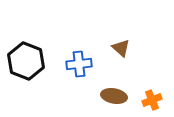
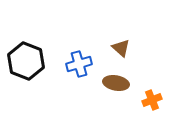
blue cross: rotated 10 degrees counterclockwise
brown ellipse: moved 2 px right, 13 px up
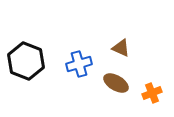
brown triangle: rotated 18 degrees counterclockwise
brown ellipse: rotated 20 degrees clockwise
orange cross: moved 7 px up
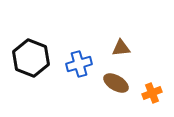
brown triangle: rotated 30 degrees counterclockwise
black hexagon: moved 5 px right, 3 px up
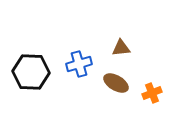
black hexagon: moved 14 px down; rotated 18 degrees counterclockwise
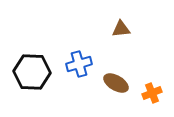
brown triangle: moved 19 px up
black hexagon: moved 1 px right
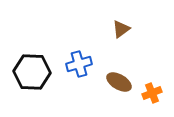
brown triangle: rotated 30 degrees counterclockwise
brown ellipse: moved 3 px right, 1 px up
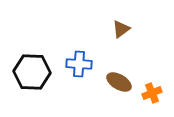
blue cross: rotated 20 degrees clockwise
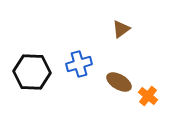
blue cross: rotated 20 degrees counterclockwise
orange cross: moved 4 px left, 3 px down; rotated 30 degrees counterclockwise
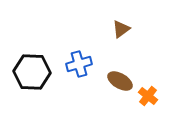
brown ellipse: moved 1 px right, 1 px up
